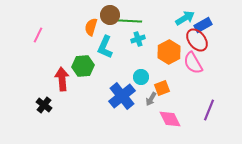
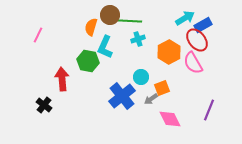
green hexagon: moved 5 px right, 5 px up; rotated 15 degrees clockwise
gray arrow: rotated 24 degrees clockwise
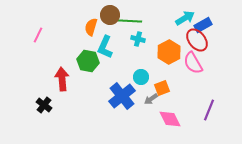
cyan cross: rotated 32 degrees clockwise
